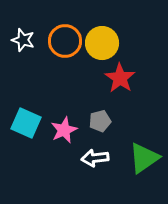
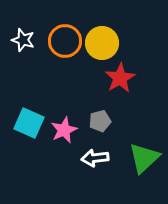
red star: rotated 8 degrees clockwise
cyan square: moved 3 px right
green triangle: rotated 8 degrees counterclockwise
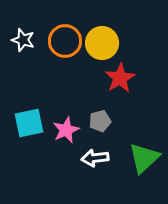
cyan square: rotated 36 degrees counterclockwise
pink star: moved 2 px right
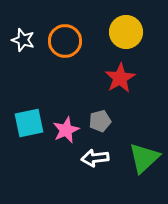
yellow circle: moved 24 px right, 11 px up
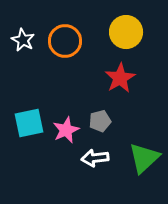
white star: rotated 10 degrees clockwise
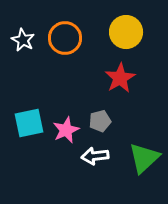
orange circle: moved 3 px up
white arrow: moved 2 px up
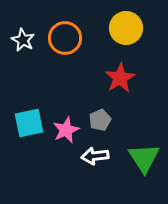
yellow circle: moved 4 px up
gray pentagon: moved 1 px up; rotated 10 degrees counterclockwise
green triangle: rotated 20 degrees counterclockwise
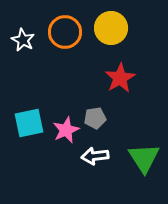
yellow circle: moved 15 px left
orange circle: moved 6 px up
gray pentagon: moved 5 px left, 2 px up; rotated 15 degrees clockwise
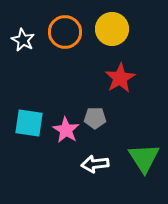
yellow circle: moved 1 px right, 1 px down
gray pentagon: rotated 10 degrees clockwise
cyan square: rotated 20 degrees clockwise
pink star: rotated 16 degrees counterclockwise
white arrow: moved 8 px down
